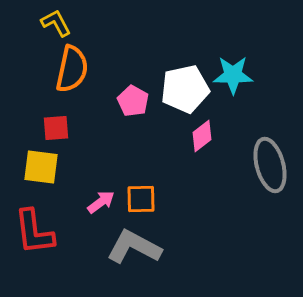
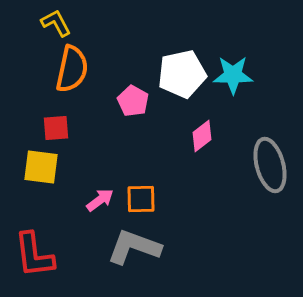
white pentagon: moved 3 px left, 15 px up
pink arrow: moved 1 px left, 2 px up
red L-shape: moved 23 px down
gray L-shape: rotated 8 degrees counterclockwise
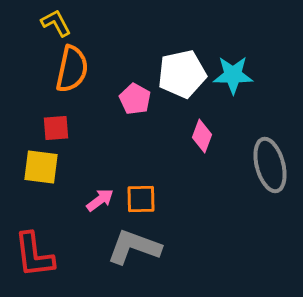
pink pentagon: moved 2 px right, 2 px up
pink diamond: rotated 32 degrees counterclockwise
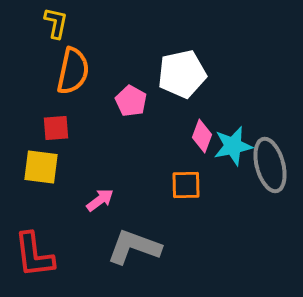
yellow L-shape: rotated 40 degrees clockwise
orange semicircle: moved 1 px right, 2 px down
cyan star: moved 71 px down; rotated 12 degrees counterclockwise
pink pentagon: moved 4 px left, 2 px down
orange square: moved 45 px right, 14 px up
